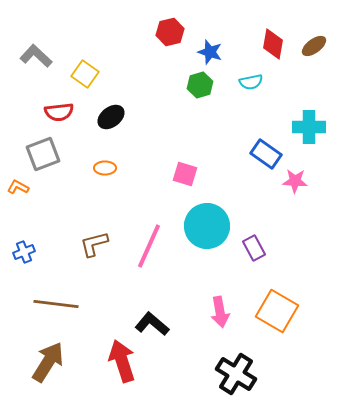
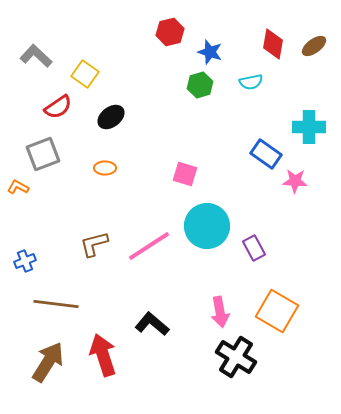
red semicircle: moved 1 px left, 5 px up; rotated 28 degrees counterclockwise
pink line: rotated 33 degrees clockwise
blue cross: moved 1 px right, 9 px down
red arrow: moved 19 px left, 6 px up
black cross: moved 17 px up
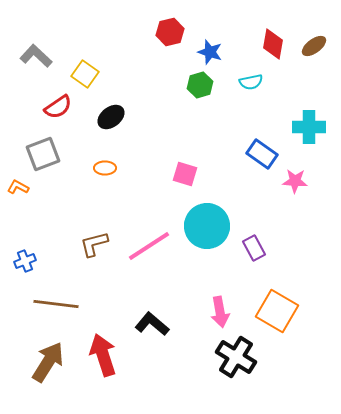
blue rectangle: moved 4 px left
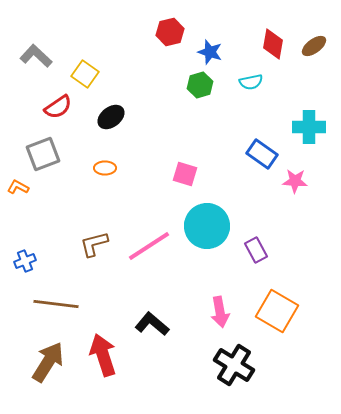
purple rectangle: moved 2 px right, 2 px down
black cross: moved 2 px left, 8 px down
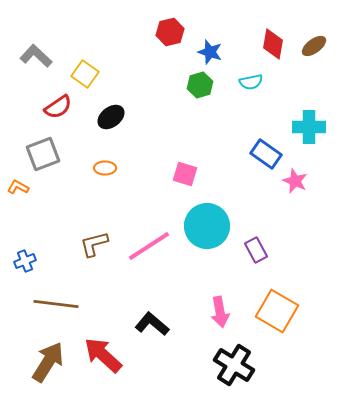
blue rectangle: moved 4 px right
pink star: rotated 20 degrees clockwise
red arrow: rotated 30 degrees counterclockwise
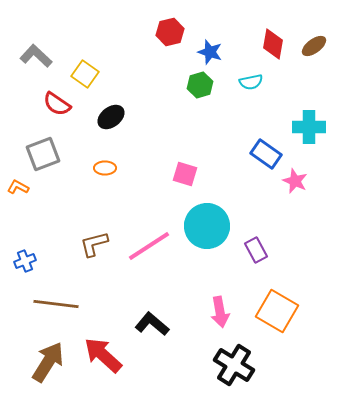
red semicircle: moved 1 px left, 3 px up; rotated 68 degrees clockwise
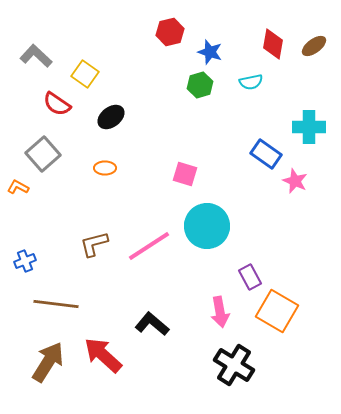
gray square: rotated 20 degrees counterclockwise
purple rectangle: moved 6 px left, 27 px down
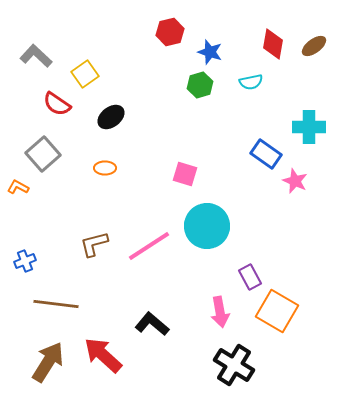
yellow square: rotated 20 degrees clockwise
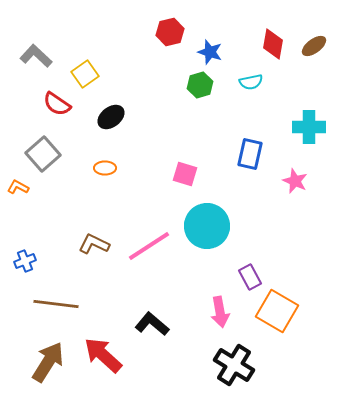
blue rectangle: moved 16 px left; rotated 68 degrees clockwise
brown L-shape: rotated 40 degrees clockwise
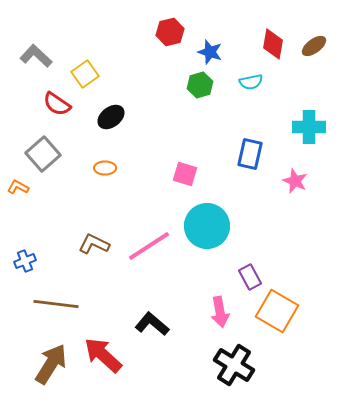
brown arrow: moved 3 px right, 2 px down
